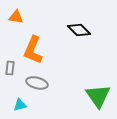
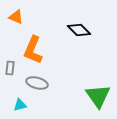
orange triangle: rotated 14 degrees clockwise
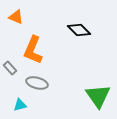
gray rectangle: rotated 48 degrees counterclockwise
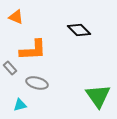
orange L-shape: rotated 116 degrees counterclockwise
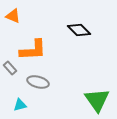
orange triangle: moved 3 px left, 1 px up
gray ellipse: moved 1 px right, 1 px up
green triangle: moved 1 px left, 4 px down
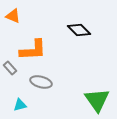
gray ellipse: moved 3 px right
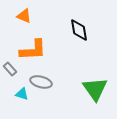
orange triangle: moved 11 px right
black diamond: rotated 35 degrees clockwise
gray rectangle: moved 1 px down
green triangle: moved 2 px left, 11 px up
cyan triangle: moved 2 px right, 11 px up; rotated 32 degrees clockwise
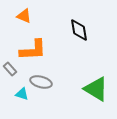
green triangle: moved 1 px right; rotated 24 degrees counterclockwise
